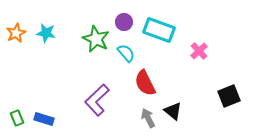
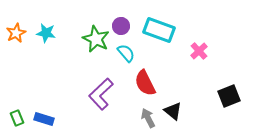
purple circle: moved 3 px left, 4 px down
purple L-shape: moved 4 px right, 6 px up
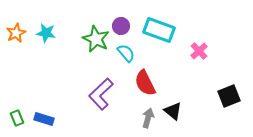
gray arrow: rotated 42 degrees clockwise
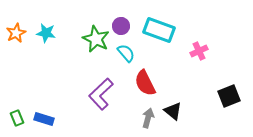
pink cross: rotated 18 degrees clockwise
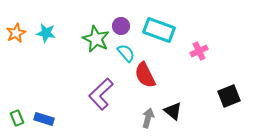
red semicircle: moved 8 px up
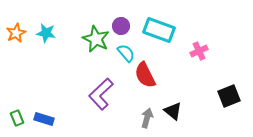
gray arrow: moved 1 px left
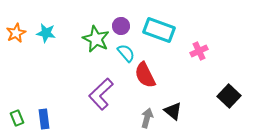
black square: rotated 25 degrees counterclockwise
blue rectangle: rotated 66 degrees clockwise
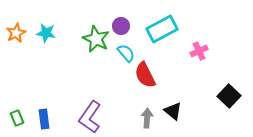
cyan rectangle: moved 3 px right, 1 px up; rotated 48 degrees counterclockwise
purple L-shape: moved 11 px left, 23 px down; rotated 12 degrees counterclockwise
gray arrow: rotated 12 degrees counterclockwise
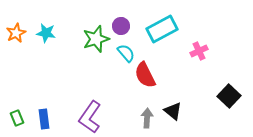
green star: rotated 28 degrees clockwise
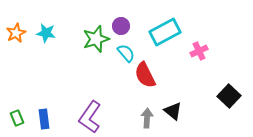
cyan rectangle: moved 3 px right, 3 px down
